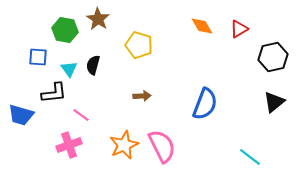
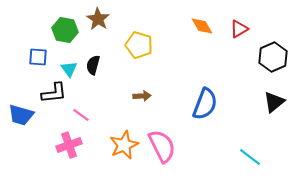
black hexagon: rotated 12 degrees counterclockwise
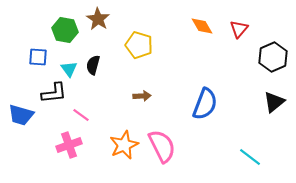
red triangle: rotated 18 degrees counterclockwise
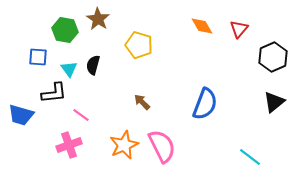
brown arrow: moved 6 px down; rotated 132 degrees counterclockwise
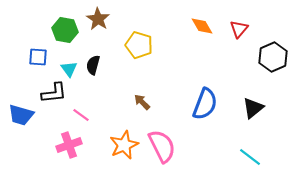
black triangle: moved 21 px left, 6 px down
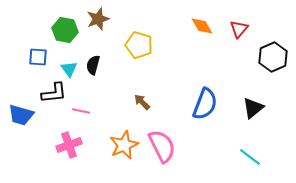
brown star: rotated 20 degrees clockwise
pink line: moved 4 px up; rotated 24 degrees counterclockwise
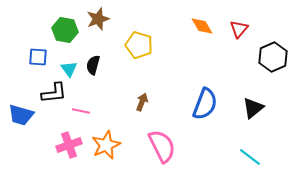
brown arrow: rotated 66 degrees clockwise
orange star: moved 18 px left
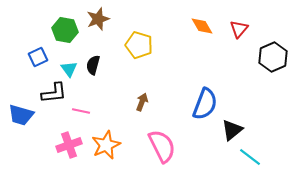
blue square: rotated 30 degrees counterclockwise
black triangle: moved 21 px left, 22 px down
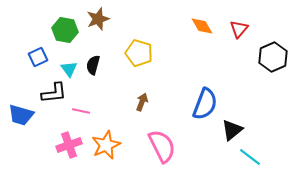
yellow pentagon: moved 8 px down
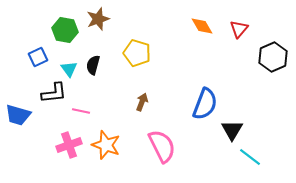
yellow pentagon: moved 2 px left
blue trapezoid: moved 3 px left
black triangle: rotated 20 degrees counterclockwise
orange star: rotated 28 degrees counterclockwise
